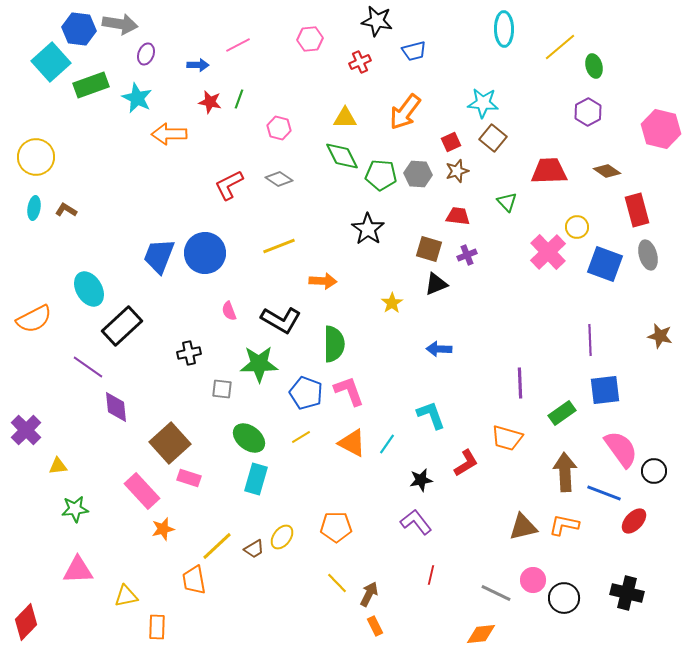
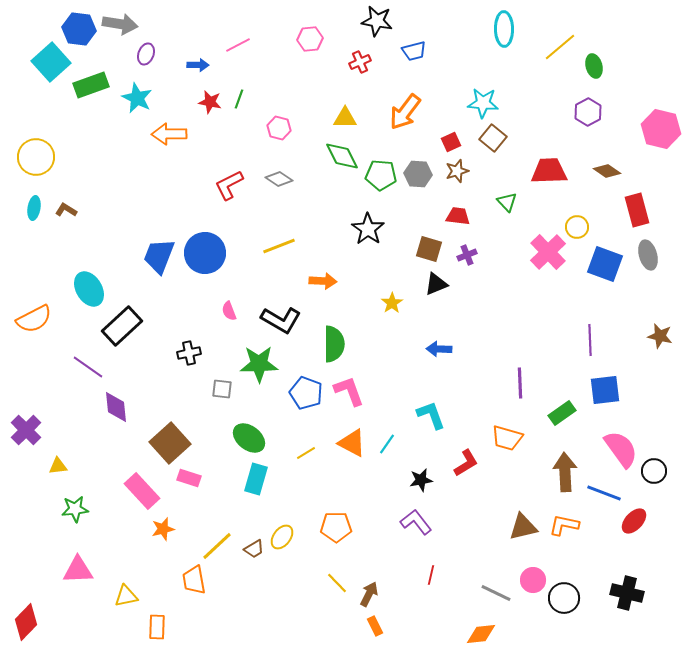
yellow line at (301, 437): moved 5 px right, 16 px down
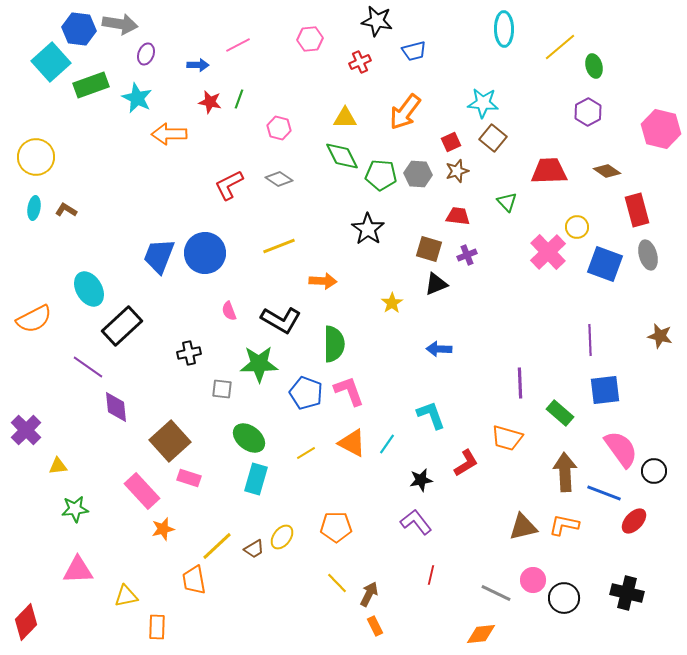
green rectangle at (562, 413): moved 2 px left; rotated 76 degrees clockwise
brown square at (170, 443): moved 2 px up
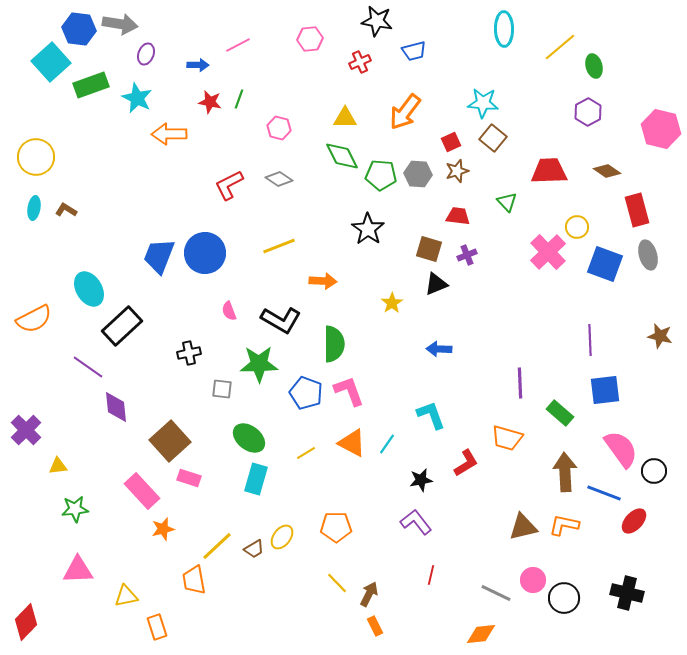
orange rectangle at (157, 627): rotated 20 degrees counterclockwise
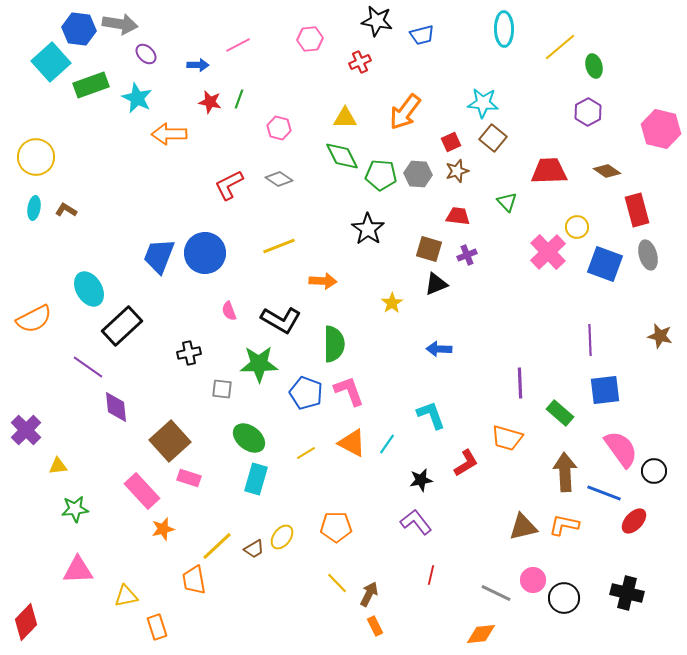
blue trapezoid at (414, 51): moved 8 px right, 16 px up
purple ellipse at (146, 54): rotated 65 degrees counterclockwise
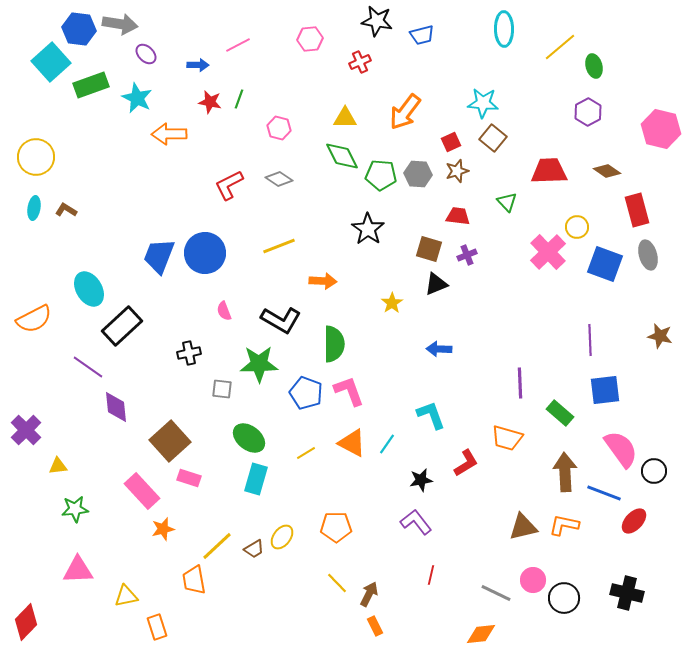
pink semicircle at (229, 311): moved 5 px left
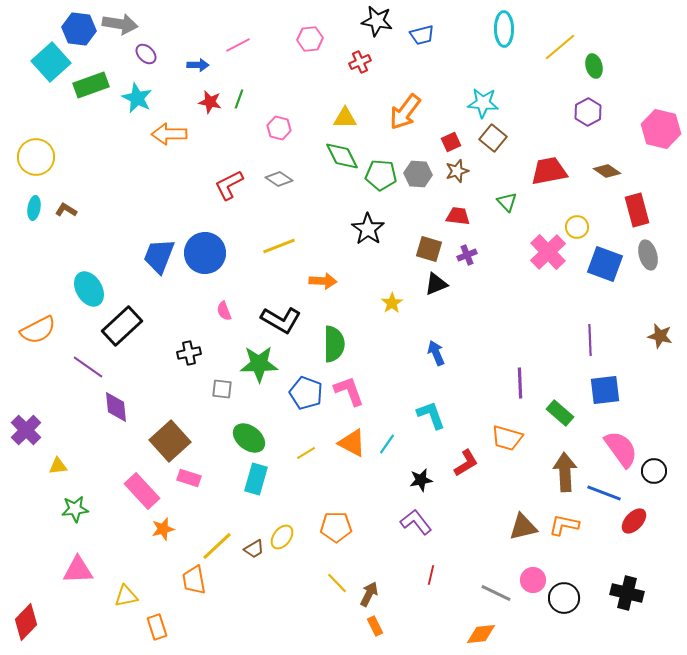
red trapezoid at (549, 171): rotated 9 degrees counterclockwise
orange semicircle at (34, 319): moved 4 px right, 11 px down
blue arrow at (439, 349): moved 3 px left, 4 px down; rotated 65 degrees clockwise
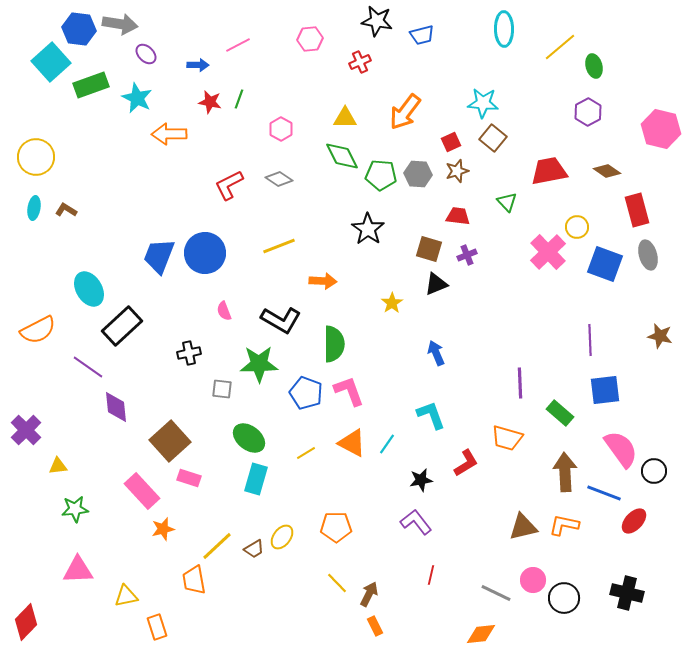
pink hexagon at (279, 128): moved 2 px right, 1 px down; rotated 15 degrees clockwise
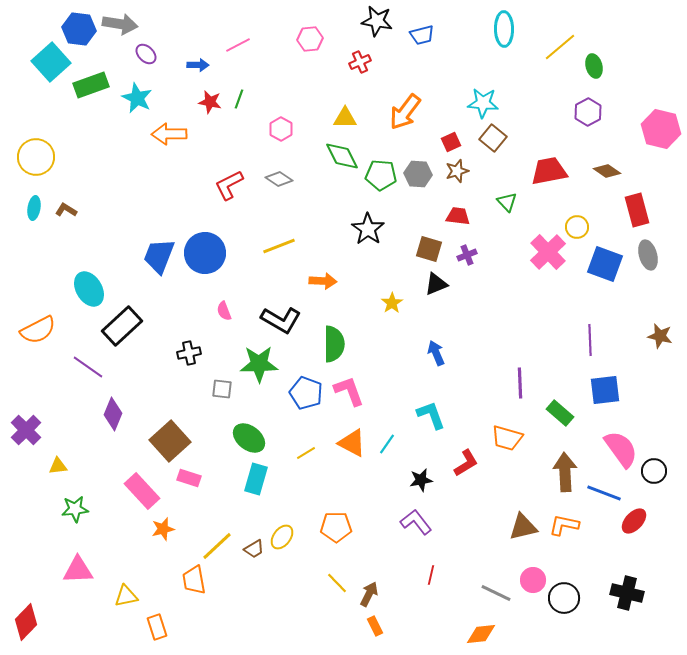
purple diamond at (116, 407): moved 3 px left, 7 px down; rotated 28 degrees clockwise
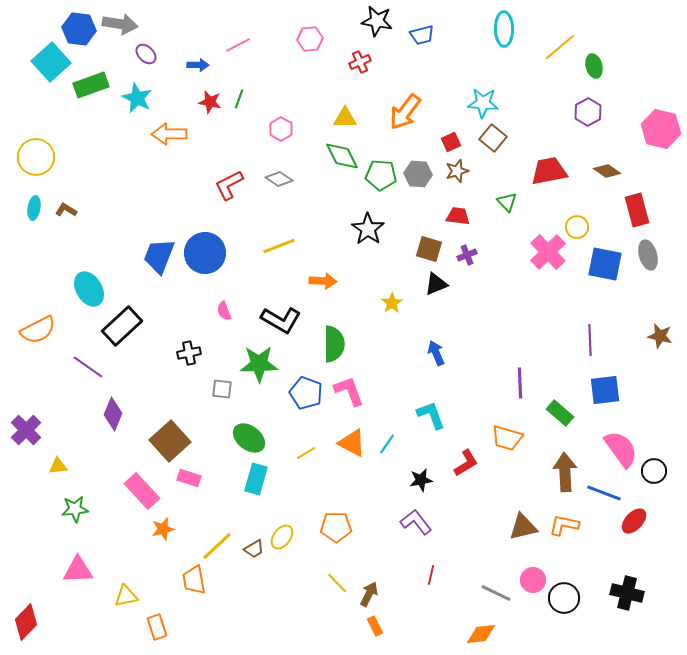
blue square at (605, 264): rotated 9 degrees counterclockwise
